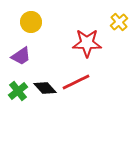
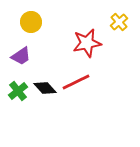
red star: rotated 12 degrees counterclockwise
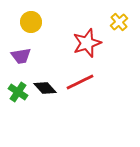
red star: rotated 8 degrees counterclockwise
purple trapezoid: rotated 25 degrees clockwise
red line: moved 4 px right
green cross: moved 1 px down; rotated 18 degrees counterclockwise
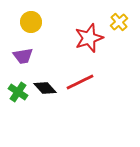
red star: moved 2 px right, 5 px up
purple trapezoid: moved 2 px right
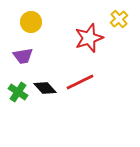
yellow cross: moved 3 px up
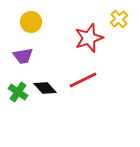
red line: moved 3 px right, 2 px up
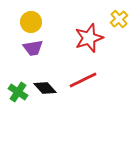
purple trapezoid: moved 10 px right, 8 px up
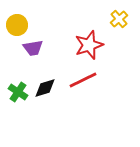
yellow circle: moved 14 px left, 3 px down
red star: moved 7 px down
black diamond: rotated 65 degrees counterclockwise
